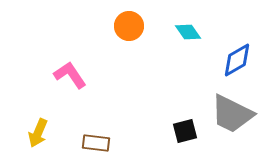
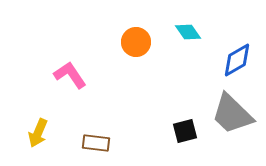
orange circle: moved 7 px right, 16 px down
gray trapezoid: rotated 18 degrees clockwise
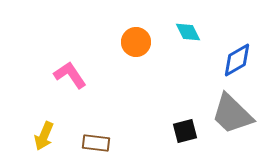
cyan diamond: rotated 8 degrees clockwise
yellow arrow: moved 6 px right, 3 px down
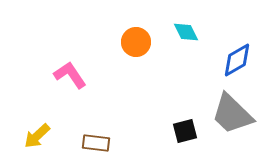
cyan diamond: moved 2 px left
yellow arrow: moved 7 px left; rotated 24 degrees clockwise
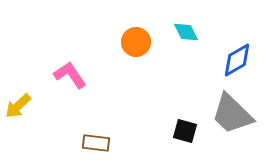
black square: rotated 30 degrees clockwise
yellow arrow: moved 19 px left, 30 px up
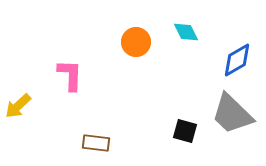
pink L-shape: rotated 36 degrees clockwise
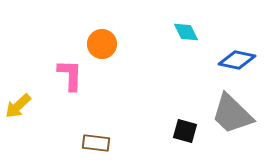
orange circle: moved 34 px left, 2 px down
blue diamond: rotated 42 degrees clockwise
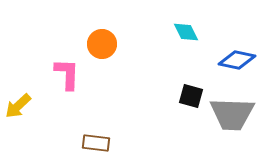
pink L-shape: moved 3 px left, 1 px up
gray trapezoid: rotated 42 degrees counterclockwise
black square: moved 6 px right, 35 px up
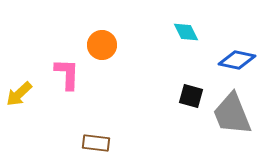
orange circle: moved 1 px down
yellow arrow: moved 1 px right, 12 px up
gray trapezoid: rotated 66 degrees clockwise
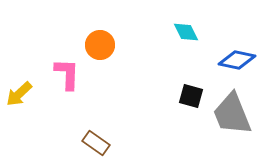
orange circle: moved 2 px left
brown rectangle: rotated 28 degrees clockwise
